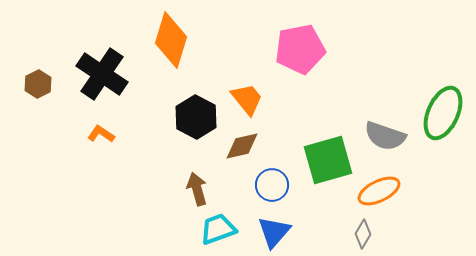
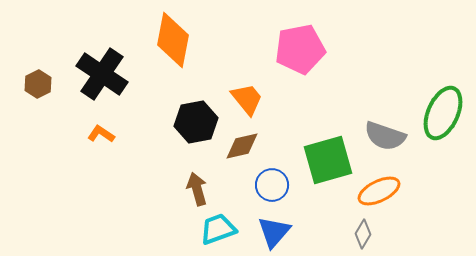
orange diamond: moved 2 px right; rotated 6 degrees counterclockwise
black hexagon: moved 5 px down; rotated 21 degrees clockwise
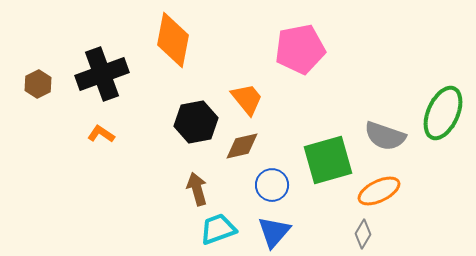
black cross: rotated 36 degrees clockwise
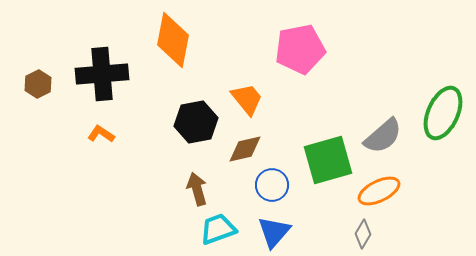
black cross: rotated 15 degrees clockwise
gray semicircle: moved 2 px left; rotated 60 degrees counterclockwise
brown diamond: moved 3 px right, 3 px down
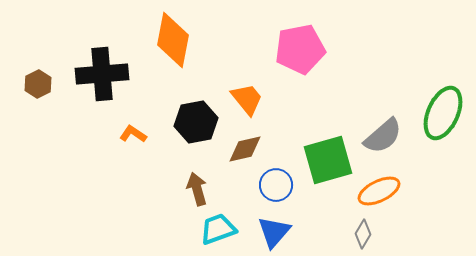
orange L-shape: moved 32 px right
blue circle: moved 4 px right
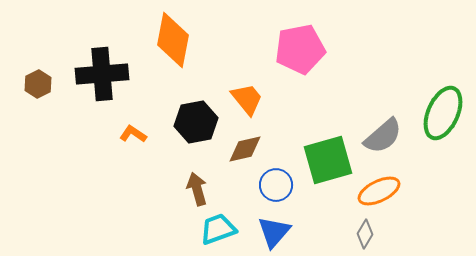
gray diamond: moved 2 px right
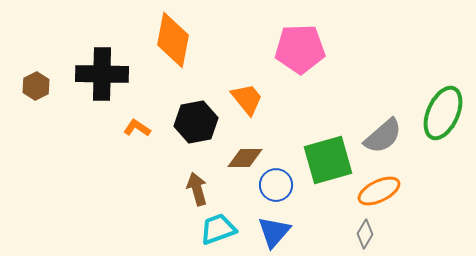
pink pentagon: rotated 9 degrees clockwise
black cross: rotated 6 degrees clockwise
brown hexagon: moved 2 px left, 2 px down
orange L-shape: moved 4 px right, 6 px up
brown diamond: moved 9 px down; rotated 12 degrees clockwise
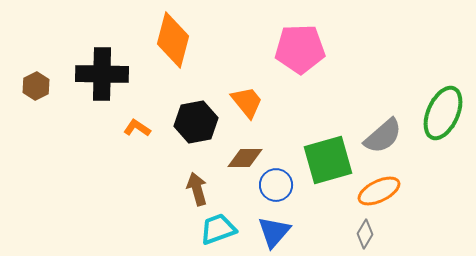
orange diamond: rotated 4 degrees clockwise
orange trapezoid: moved 3 px down
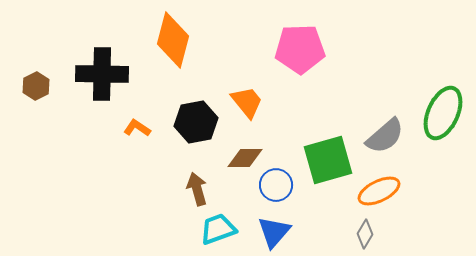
gray semicircle: moved 2 px right
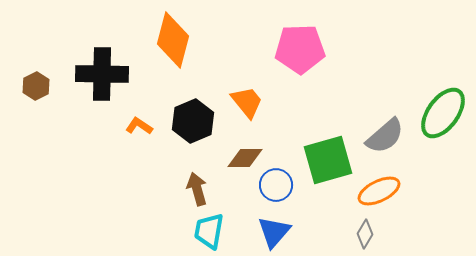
green ellipse: rotated 12 degrees clockwise
black hexagon: moved 3 px left, 1 px up; rotated 12 degrees counterclockwise
orange L-shape: moved 2 px right, 2 px up
cyan trapezoid: moved 9 px left, 2 px down; rotated 60 degrees counterclockwise
